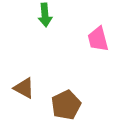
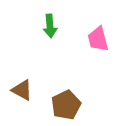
green arrow: moved 5 px right, 11 px down
brown triangle: moved 2 px left, 2 px down
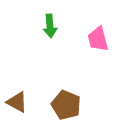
brown triangle: moved 5 px left, 12 px down
brown pentagon: rotated 24 degrees counterclockwise
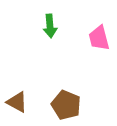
pink trapezoid: moved 1 px right, 1 px up
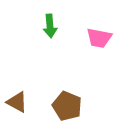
pink trapezoid: rotated 64 degrees counterclockwise
brown pentagon: moved 1 px right, 1 px down
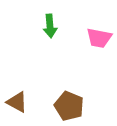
brown pentagon: moved 2 px right
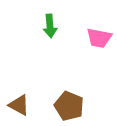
brown triangle: moved 2 px right, 3 px down
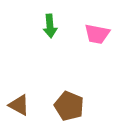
pink trapezoid: moved 2 px left, 4 px up
